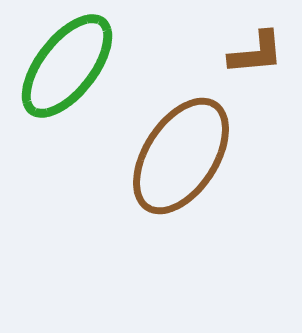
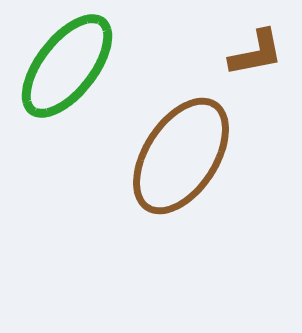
brown L-shape: rotated 6 degrees counterclockwise
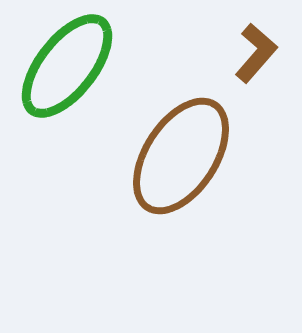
brown L-shape: rotated 38 degrees counterclockwise
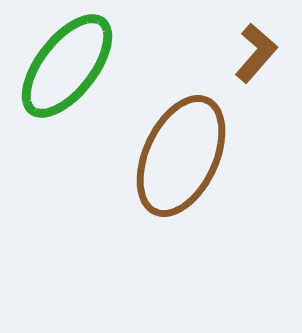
brown ellipse: rotated 8 degrees counterclockwise
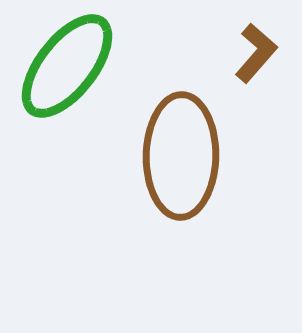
brown ellipse: rotated 24 degrees counterclockwise
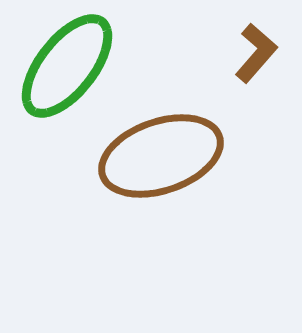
brown ellipse: moved 20 px left; rotated 70 degrees clockwise
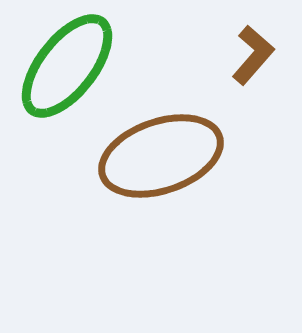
brown L-shape: moved 3 px left, 2 px down
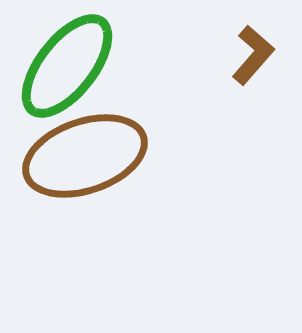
brown ellipse: moved 76 px left
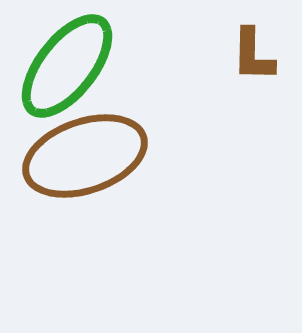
brown L-shape: rotated 140 degrees clockwise
